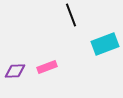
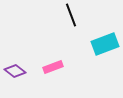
pink rectangle: moved 6 px right
purple diamond: rotated 40 degrees clockwise
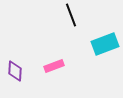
pink rectangle: moved 1 px right, 1 px up
purple diamond: rotated 55 degrees clockwise
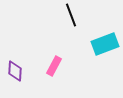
pink rectangle: rotated 42 degrees counterclockwise
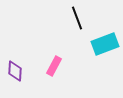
black line: moved 6 px right, 3 px down
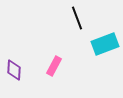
purple diamond: moved 1 px left, 1 px up
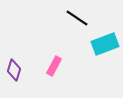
black line: rotated 35 degrees counterclockwise
purple diamond: rotated 15 degrees clockwise
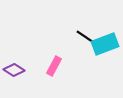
black line: moved 10 px right, 20 px down
purple diamond: rotated 75 degrees counterclockwise
